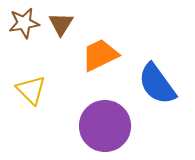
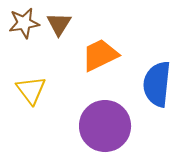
brown triangle: moved 2 px left
blue semicircle: rotated 42 degrees clockwise
yellow triangle: rotated 8 degrees clockwise
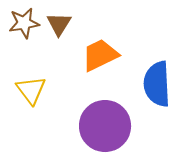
blue semicircle: rotated 9 degrees counterclockwise
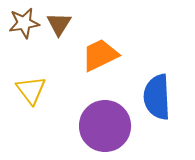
blue semicircle: moved 13 px down
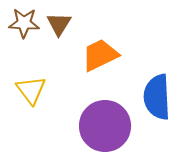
brown star: rotated 12 degrees clockwise
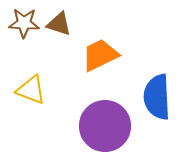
brown triangle: rotated 44 degrees counterclockwise
yellow triangle: rotated 32 degrees counterclockwise
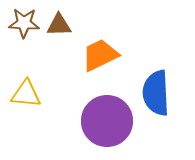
brown triangle: moved 1 px down; rotated 20 degrees counterclockwise
yellow triangle: moved 5 px left, 4 px down; rotated 16 degrees counterclockwise
blue semicircle: moved 1 px left, 4 px up
purple circle: moved 2 px right, 5 px up
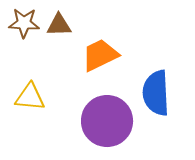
yellow triangle: moved 4 px right, 3 px down
